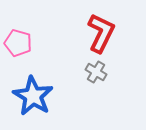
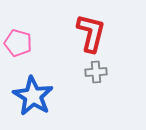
red L-shape: moved 10 px left; rotated 12 degrees counterclockwise
gray cross: rotated 35 degrees counterclockwise
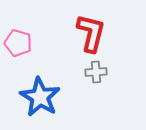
blue star: moved 7 px right, 1 px down
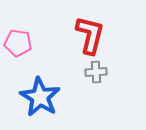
red L-shape: moved 1 px left, 2 px down
pink pentagon: rotated 8 degrees counterclockwise
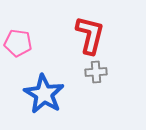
blue star: moved 4 px right, 3 px up
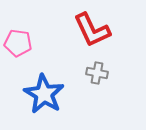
red L-shape: moved 2 px right, 5 px up; rotated 141 degrees clockwise
gray cross: moved 1 px right, 1 px down; rotated 15 degrees clockwise
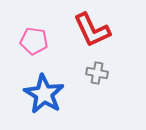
pink pentagon: moved 16 px right, 2 px up
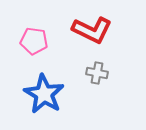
red L-shape: rotated 39 degrees counterclockwise
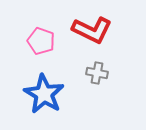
pink pentagon: moved 7 px right; rotated 12 degrees clockwise
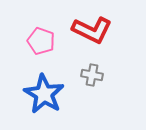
gray cross: moved 5 px left, 2 px down
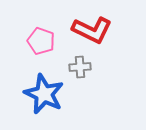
gray cross: moved 12 px left, 8 px up; rotated 15 degrees counterclockwise
blue star: rotated 6 degrees counterclockwise
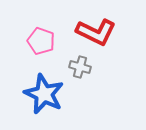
red L-shape: moved 4 px right, 2 px down
gray cross: rotated 20 degrees clockwise
